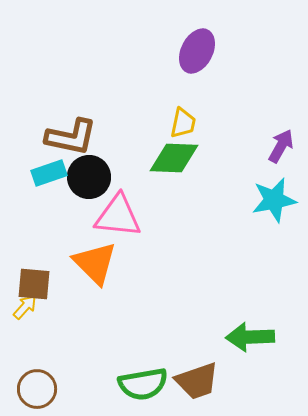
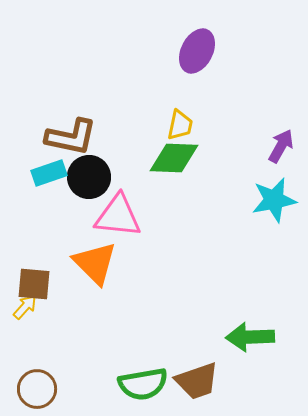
yellow trapezoid: moved 3 px left, 2 px down
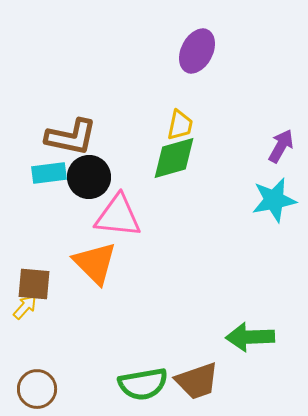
green diamond: rotated 18 degrees counterclockwise
cyan rectangle: rotated 12 degrees clockwise
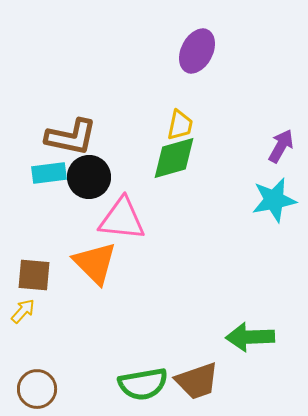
pink triangle: moved 4 px right, 3 px down
brown square: moved 9 px up
yellow arrow: moved 2 px left, 4 px down
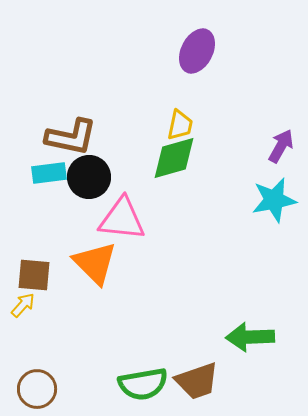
yellow arrow: moved 6 px up
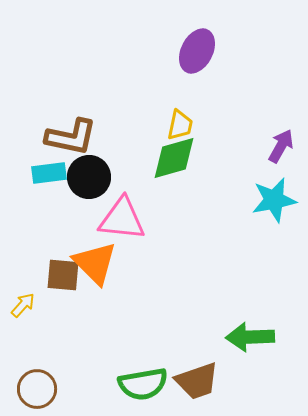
brown square: moved 29 px right
